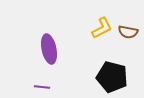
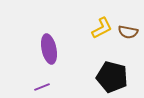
purple line: rotated 28 degrees counterclockwise
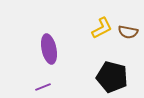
purple line: moved 1 px right
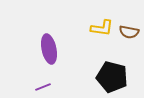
yellow L-shape: rotated 35 degrees clockwise
brown semicircle: moved 1 px right
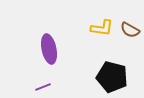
brown semicircle: moved 1 px right, 2 px up; rotated 18 degrees clockwise
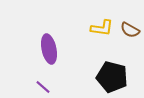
purple line: rotated 63 degrees clockwise
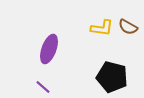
brown semicircle: moved 2 px left, 3 px up
purple ellipse: rotated 32 degrees clockwise
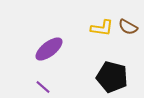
purple ellipse: rotated 32 degrees clockwise
